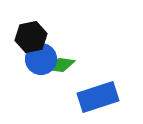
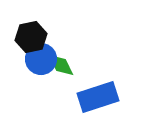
green diamond: rotated 56 degrees clockwise
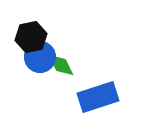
blue circle: moved 1 px left, 2 px up
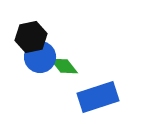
green diamond: moved 3 px right, 1 px down; rotated 12 degrees counterclockwise
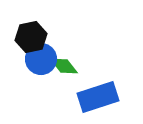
blue circle: moved 1 px right, 2 px down
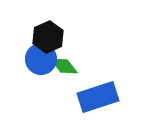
black hexagon: moved 17 px right; rotated 12 degrees counterclockwise
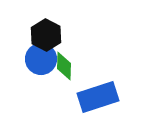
black hexagon: moved 2 px left, 2 px up; rotated 8 degrees counterclockwise
green diamond: rotated 40 degrees clockwise
